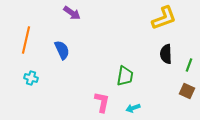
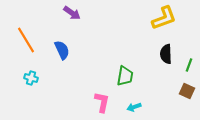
orange line: rotated 44 degrees counterclockwise
cyan arrow: moved 1 px right, 1 px up
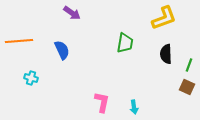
orange line: moved 7 px left, 1 px down; rotated 64 degrees counterclockwise
green trapezoid: moved 33 px up
brown square: moved 4 px up
cyan arrow: rotated 80 degrees counterclockwise
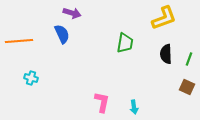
purple arrow: rotated 18 degrees counterclockwise
blue semicircle: moved 16 px up
green line: moved 6 px up
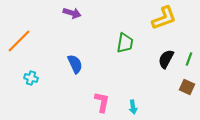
blue semicircle: moved 13 px right, 30 px down
orange line: rotated 40 degrees counterclockwise
black semicircle: moved 5 px down; rotated 30 degrees clockwise
cyan arrow: moved 1 px left
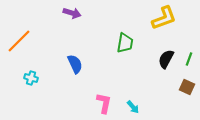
pink L-shape: moved 2 px right, 1 px down
cyan arrow: rotated 32 degrees counterclockwise
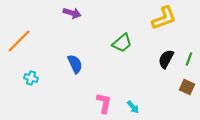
green trapezoid: moved 3 px left; rotated 40 degrees clockwise
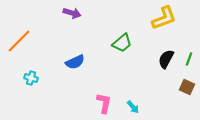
blue semicircle: moved 2 px up; rotated 90 degrees clockwise
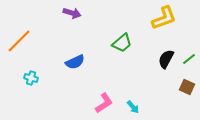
green line: rotated 32 degrees clockwise
pink L-shape: rotated 45 degrees clockwise
